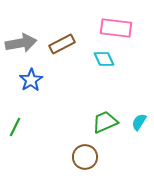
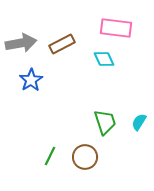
green trapezoid: rotated 96 degrees clockwise
green line: moved 35 px right, 29 px down
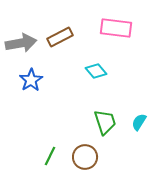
brown rectangle: moved 2 px left, 7 px up
cyan diamond: moved 8 px left, 12 px down; rotated 15 degrees counterclockwise
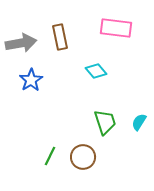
brown rectangle: rotated 75 degrees counterclockwise
brown circle: moved 2 px left
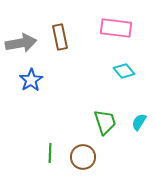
cyan diamond: moved 28 px right
green line: moved 3 px up; rotated 24 degrees counterclockwise
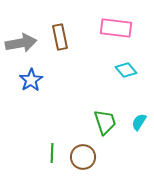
cyan diamond: moved 2 px right, 1 px up
green line: moved 2 px right
